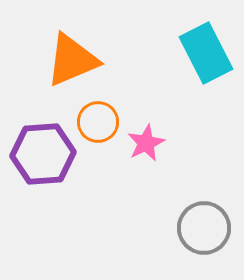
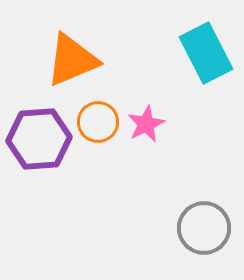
pink star: moved 19 px up
purple hexagon: moved 4 px left, 15 px up
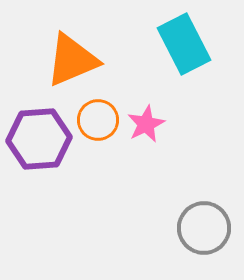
cyan rectangle: moved 22 px left, 9 px up
orange circle: moved 2 px up
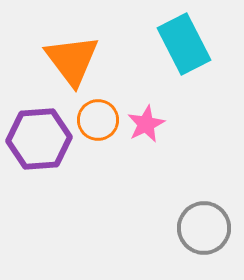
orange triangle: rotated 44 degrees counterclockwise
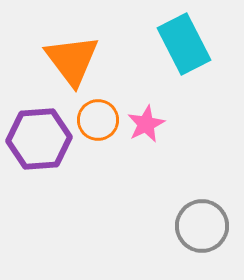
gray circle: moved 2 px left, 2 px up
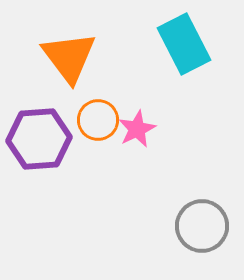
orange triangle: moved 3 px left, 3 px up
pink star: moved 9 px left, 5 px down
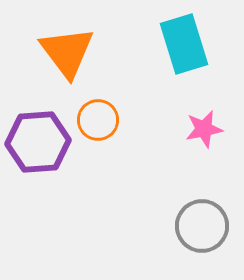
cyan rectangle: rotated 10 degrees clockwise
orange triangle: moved 2 px left, 5 px up
pink star: moved 67 px right; rotated 15 degrees clockwise
purple hexagon: moved 1 px left, 3 px down
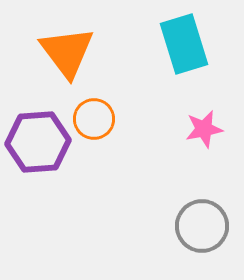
orange circle: moved 4 px left, 1 px up
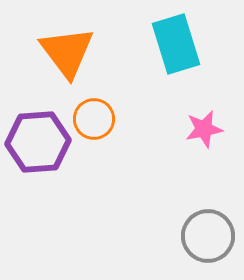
cyan rectangle: moved 8 px left
gray circle: moved 6 px right, 10 px down
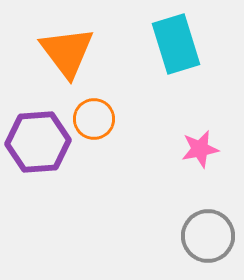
pink star: moved 4 px left, 20 px down
